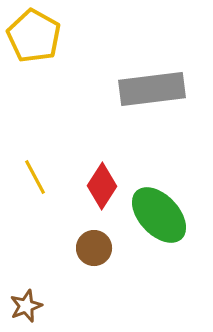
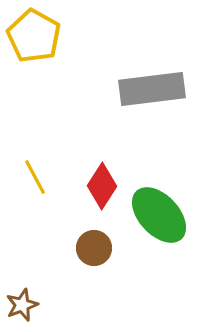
brown star: moved 4 px left, 1 px up
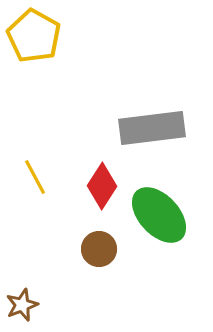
gray rectangle: moved 39 px down
brown circle: moved 5 px right, 1 px down
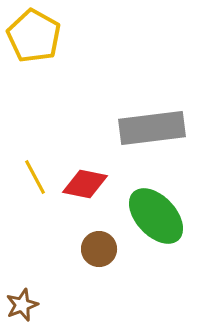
red diamond: moved 17 px left, 2 px up; rotated 69 degrees clockwise
green ellipse: moved 3 px left, 1 px down
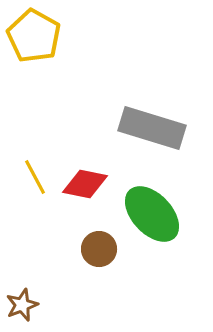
gray rectangle: rotated 24 degrees clockwise
green ellipse: moved 4 px left, 2 px up
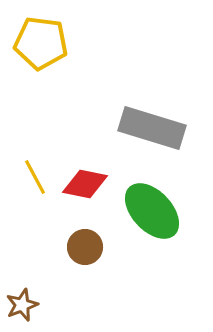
yellow pentagon: moved 7 px right, 7 px down; rotated 22 degrees counterclockwise
green ellipse: moved 3 px up
brown circle: moved 14 px left, 2 px up
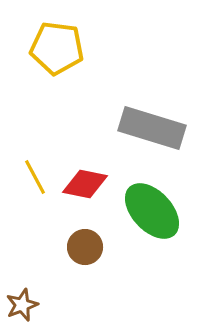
yellow pentagon: moved 16 px right, 5 px down
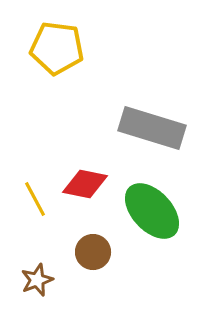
yellow line: moved 22 px down
brown circle: moved 8 px right, 5 px down
brown star: moved 15 px right, 25 px up
